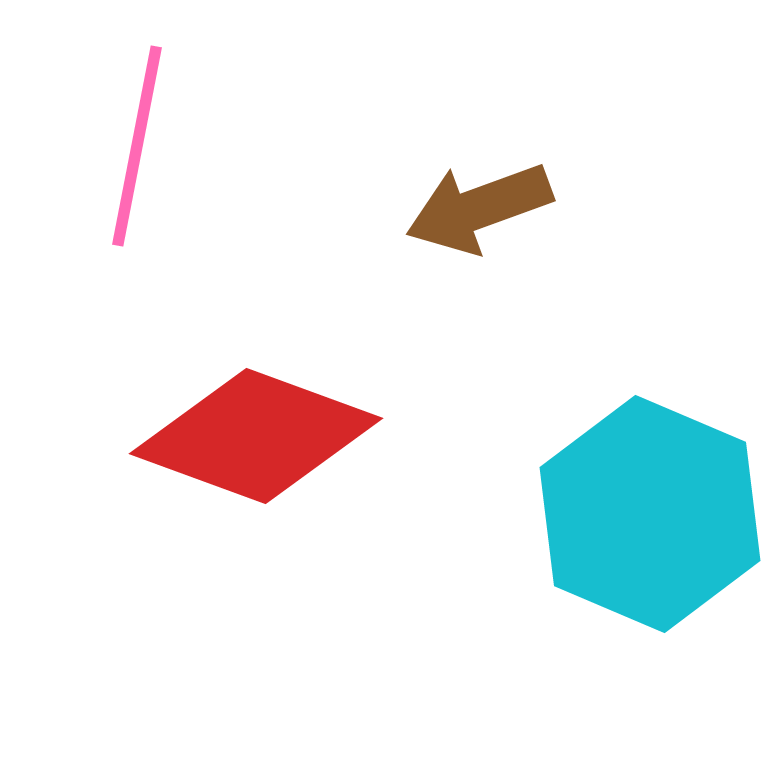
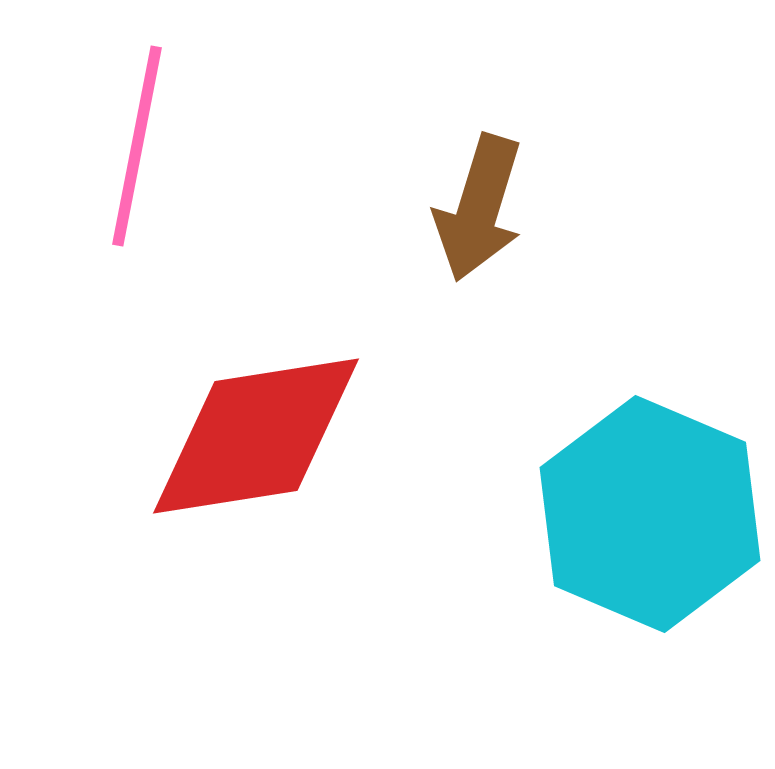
brown arrow: rotated 53 degrees counterclockwise
red diamond: rotated 29 degrees counterclockwise
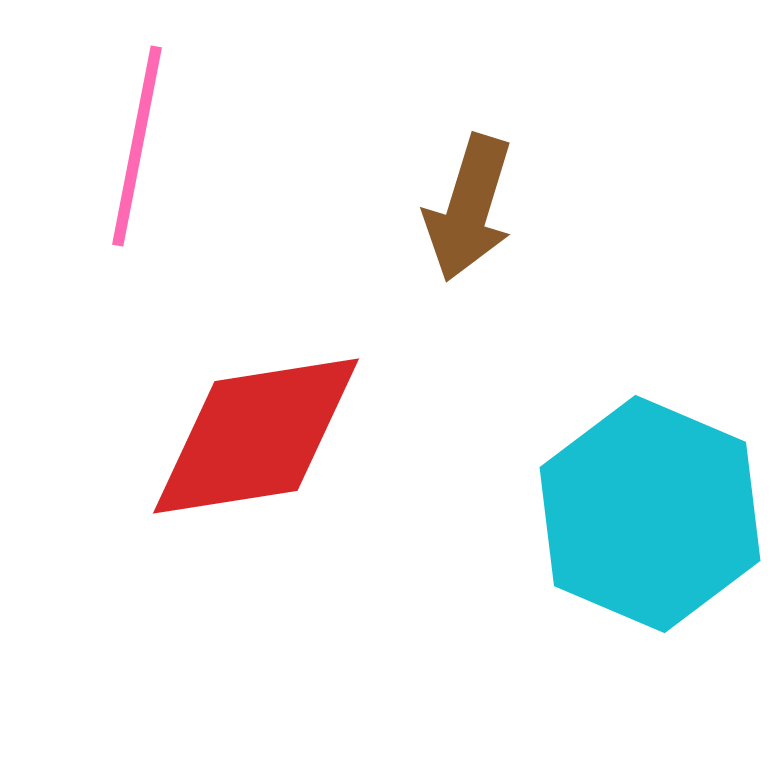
brown arrow: moved 10 px left
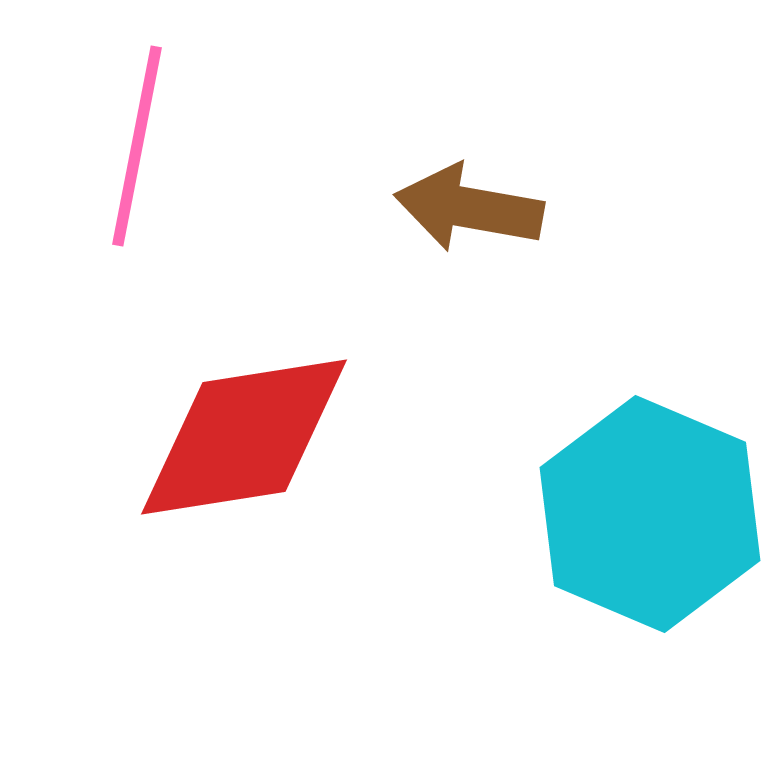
brown arrow: rotated 83 degrees clockwise
red diamond: moved 12 px left, 1 px down
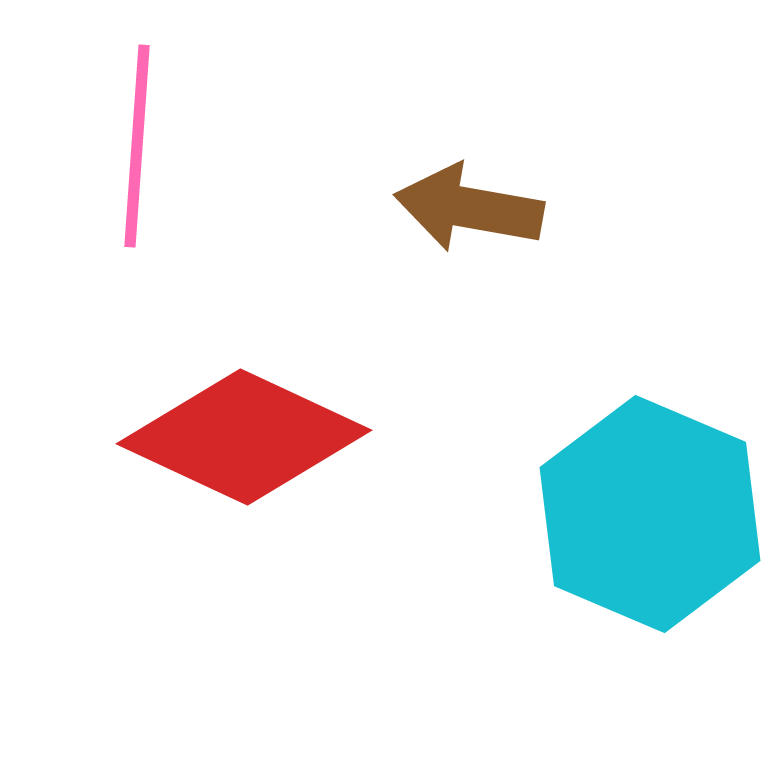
pink line: rotated 7 degrees counterclockwise
red diamond: rotated 34 degrees clockwise
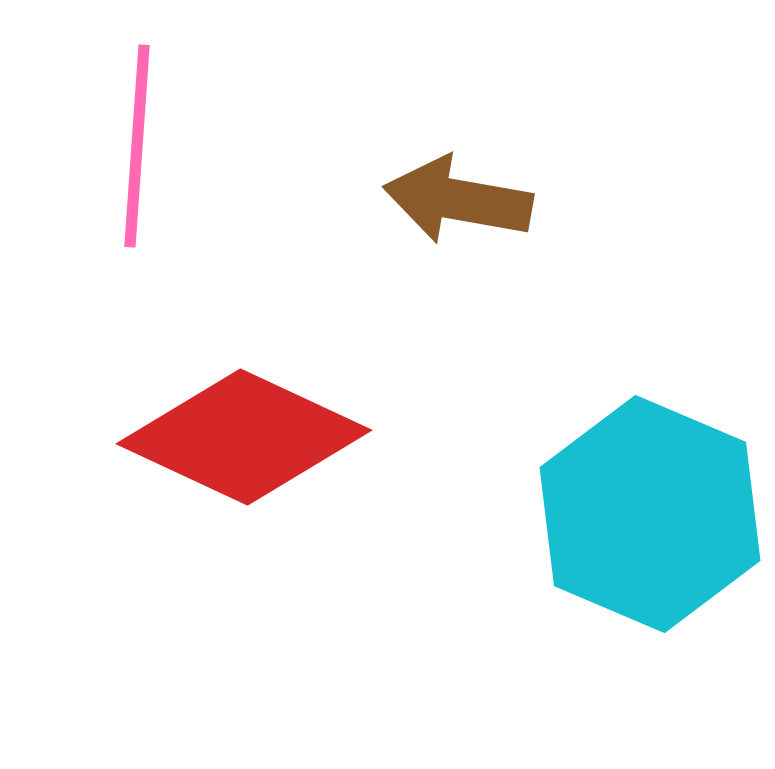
brown arrow: moved 11 px left, 8 px up
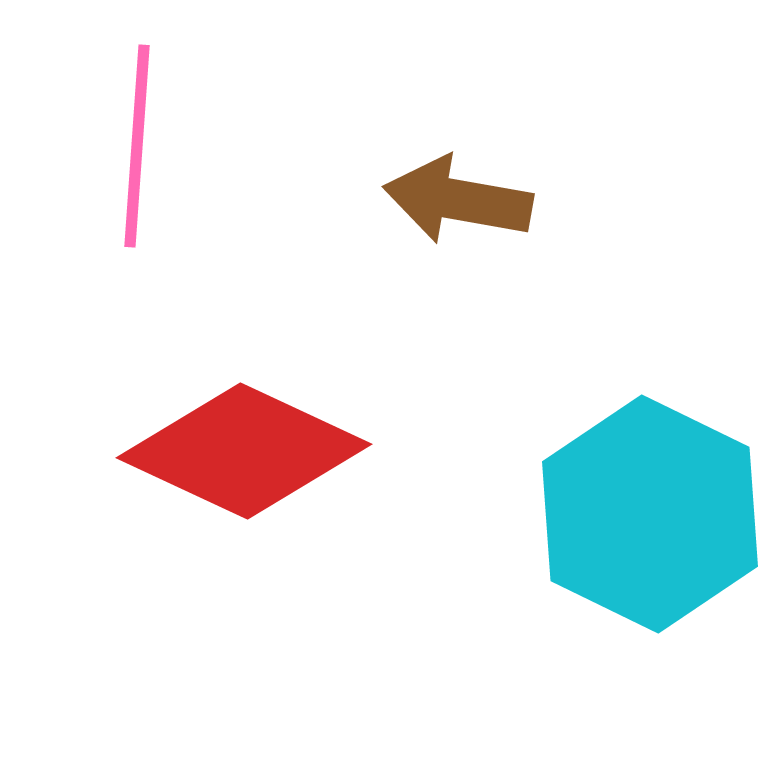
red diamond: moved 14 px down
cyan hexagon: rotated 3 degrees clockwise
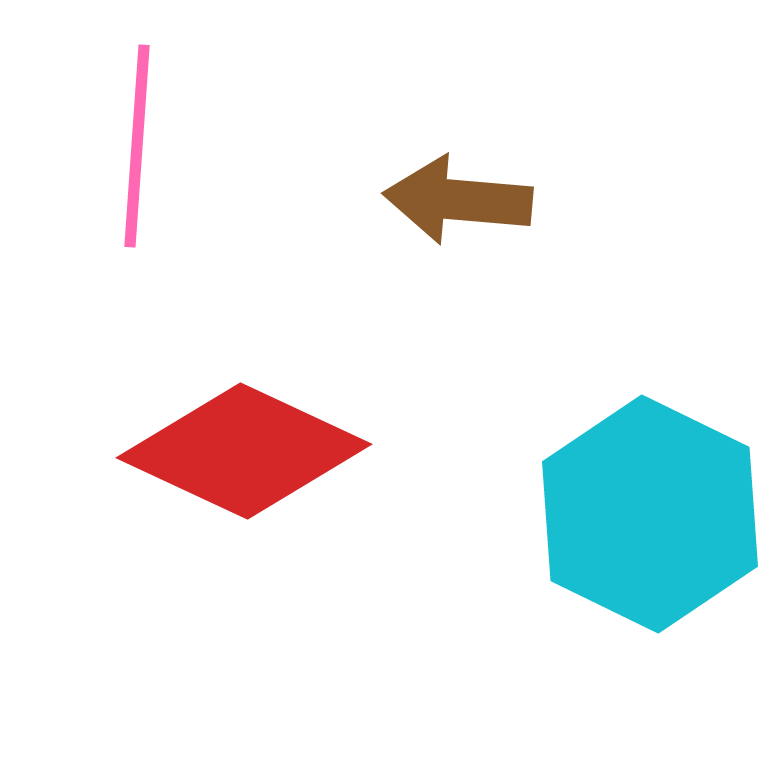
brown arrow: rotated 5 degrees counterclockwise
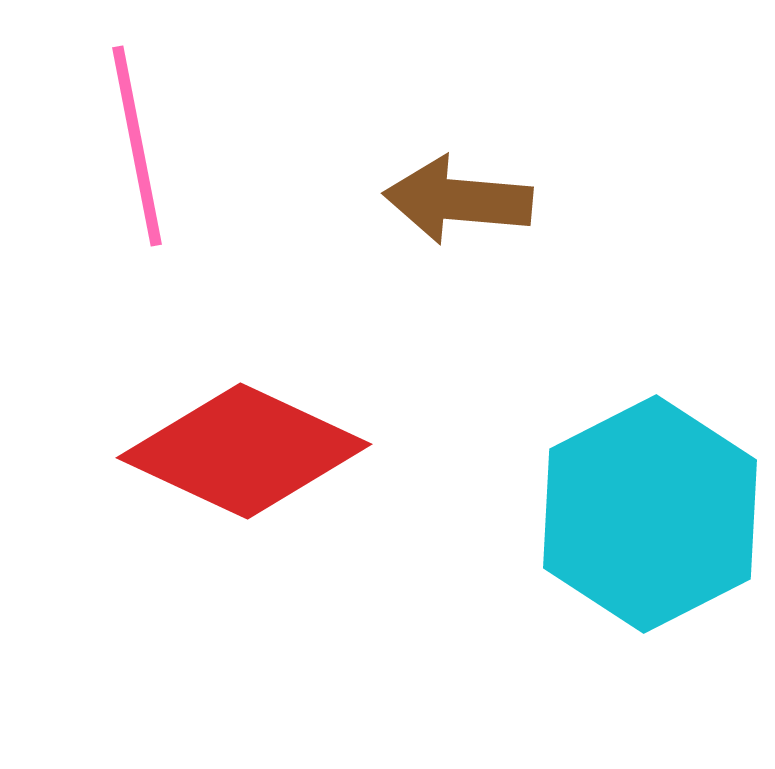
pink line: rotated 15 degrees counterclockwise
cyan hexagon: rotated 7 degrees clockwise
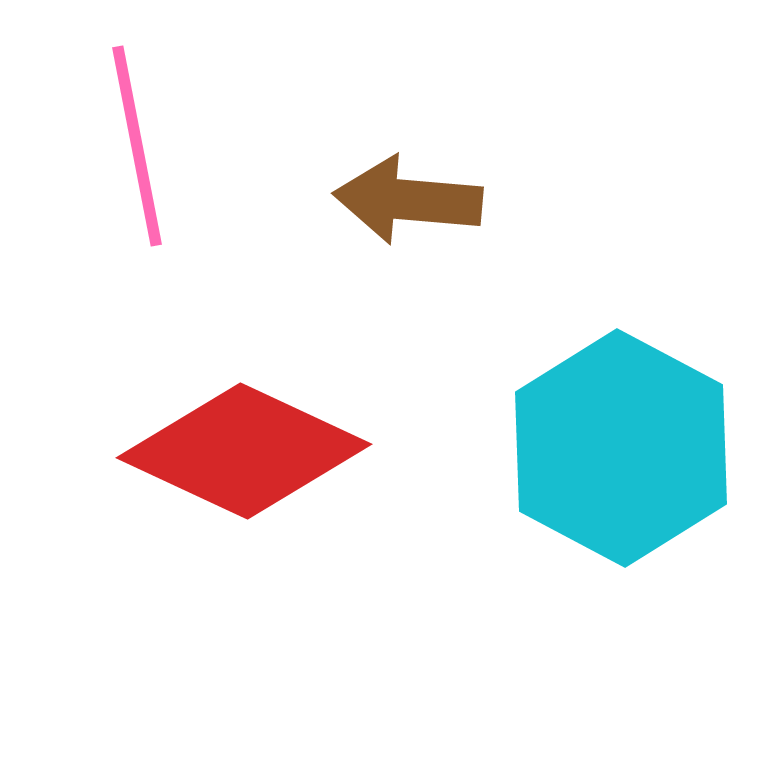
brown arrow: moved 50 px left
cyan hexagon: moved 29 px left, 66 px up; rotated 5 degrees counterclockwise
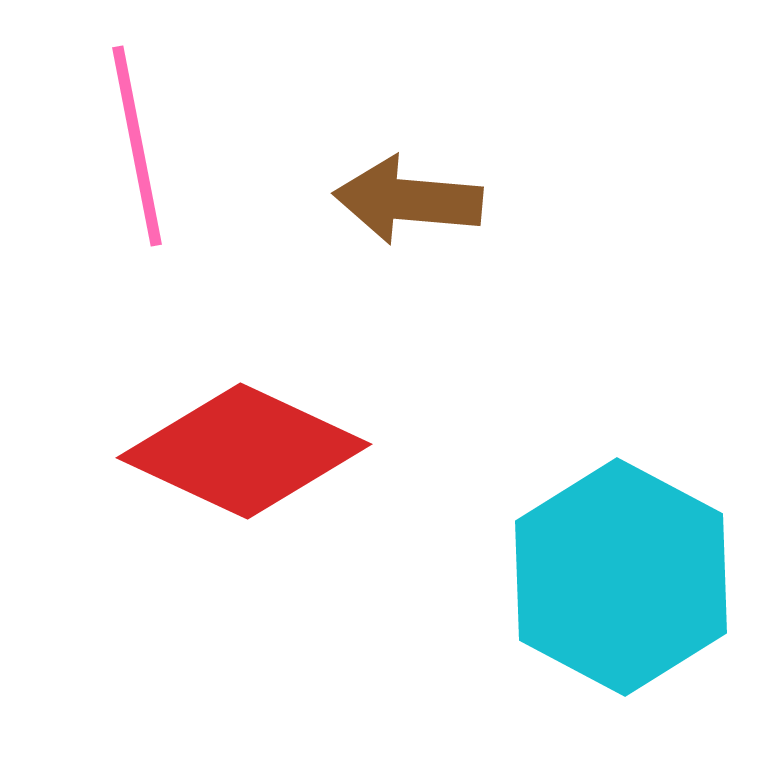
cyan hexagon: moved 129 px down
